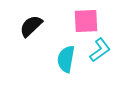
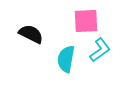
black semicircle: moved 8 px down; rotated 70 degrees clockwise
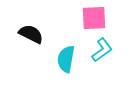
pink square: moved 8 px right, 3 px up
cyan L-shape: moved 2 px right
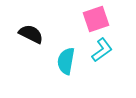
pink square: moved 2 px right, 1 px down; rotated 16 degrees counterclockwise
cyan semicircle: moved 2 px down
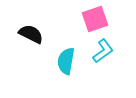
pink square: moved 1 px left
cyan L-shape: moved 1 px right, 1 px down
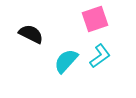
cyan L-shape: moved 3 px left, 5 px down
cyan semicircle: rotated 32 degrees clockwise
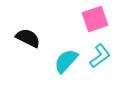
black semicircle: moved 3 px left, 4 px down
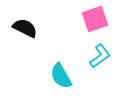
black semicircle: moved 3 px left, 10 px up
cyan semicircle: moved 5 px left, 15 px down; rotated 72 degrees counterclockwise
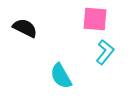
pink square: rotated 24 degrees clockwise
cyan L-shape: moved 5 px right, 4 px up; rotated 15 degrees counterclockwise
